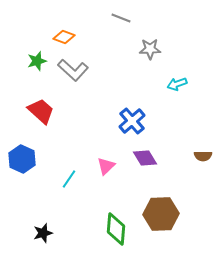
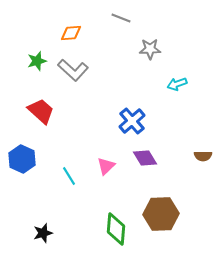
orange diamond: moved 7 px right, 4 px up; rotated 25 degrees counterclockwise
cyan line: moved 3 px up; rotated 66 degrees counterclockwise
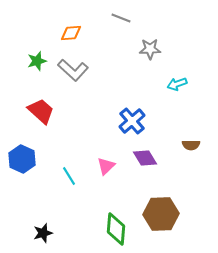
brown semicircle: moved 12 px left, 11 px up
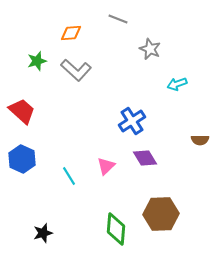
gray line: moved 3 px left, 1 px down
gray star: rotated 25 degrees clockwise
gray L-shape: moved 3 px right
red trapezoid: moved 19 px left
blue cross: rotated 8 degrees clockwise
brown semicircle: moved 9 px right, 5 px up
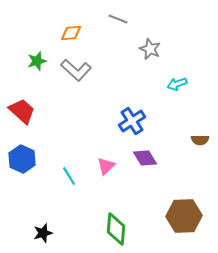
brown hexagon: moved 23 px right, 2 px down
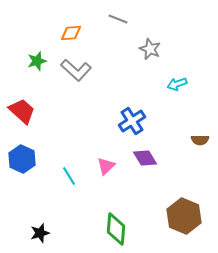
brown hexagon: rotated 24 degrees clockwise
black star: moved 3 px left
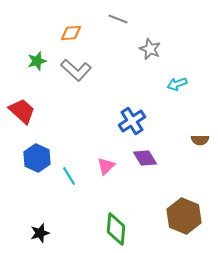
blue hexagon: moved 15 px right, 1 px up
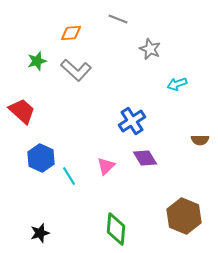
blue hexagon: moved 4 px right
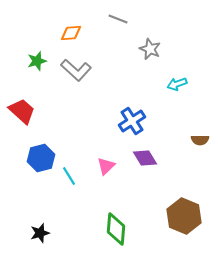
blue hexagon: rotated 20 degrees clockwise
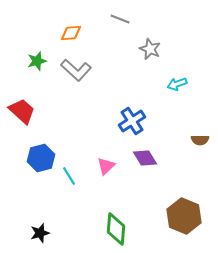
gray line: moved 2 px right
